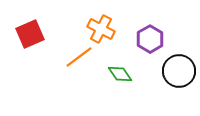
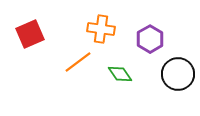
orange cross: rotated 20 degrees counterclockwise
orange line: moved 1 px left, 5 px down
black circle: moved 1 px left, 3 px down
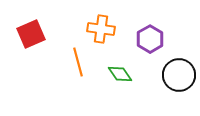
red square: moved 1 px right
orange line: rotated 68 degrees counterclockwise
black circle: moved 1 px right, 1 px down
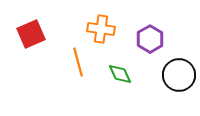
green diamond: rotated 10 degrees clockwise
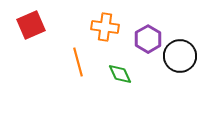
orange cross: moved 4 px right, 2 px up
red square: moved 9 px up
purple hexagon: moved 2 px left
black circle: moved 1 px right, 19 px up
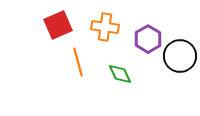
red square: moved 27 px right
